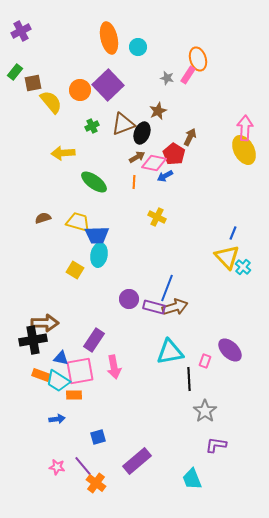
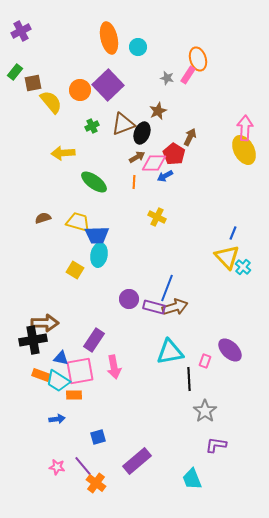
pink diamond at (154, 163): rotated 10 degrees counterclockwise
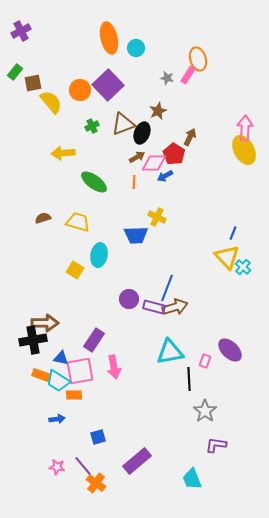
cyan circle at (138, 47): moved 2 px left, 1 px down
blue trapezoid at (97, 235): moved 39 px right
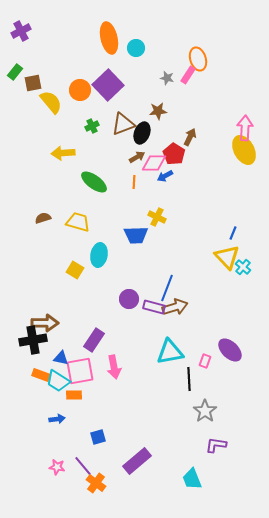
brown star at (158, 111): rotated 18 degrees clockwise
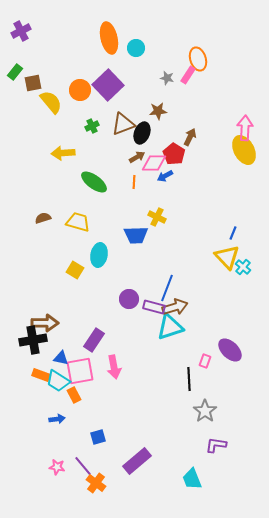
cyan triangle at (170, 352): moved 25 px up; rotated 8 degrees counterclockwise
orange rectangle at (74, 395): rotated 63 degrees clockwise
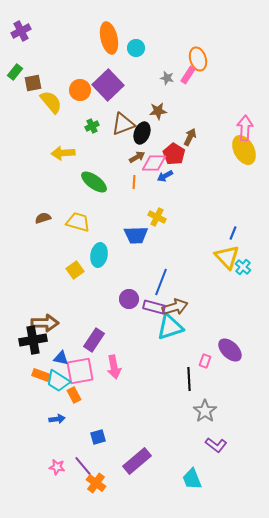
yellow square at (75, 270): rotated 24 degrees clockwise
blue line at (167, 288): moved 6 px left, 6 px up
purple L-shape at (216, 445): rotated 150 degrees counterclockwise
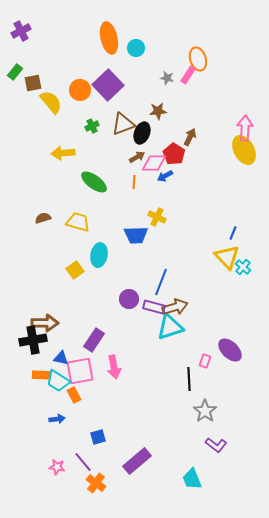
orange rectangle at (41, 375): rotated 18 degrees counterclockwise
purple line at (83, 466): moved 4 px up
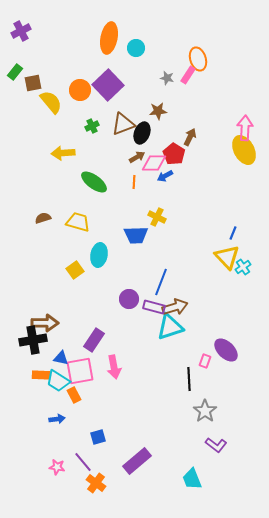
orange ellipse at (109, 38): rotated 24 degrees clockwise
cyan cross at (243, 267): rotated 14 degrees clockwise
purple ellipse at (230, 350): moved 4 px left
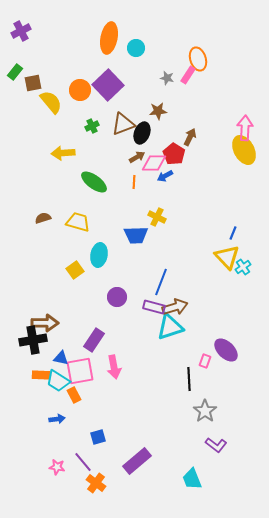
purple circle at (129, 299): moved 12 px left, 2 px up
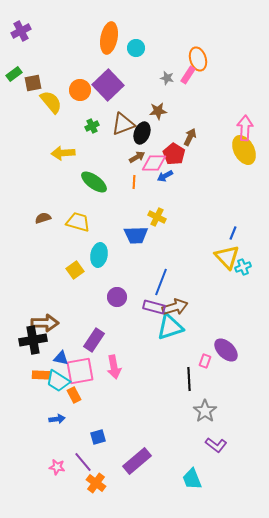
green rectangle at (15, 72): moved 1 px left, 2 px down; rotated 14 degrees clockwise
cyan cross at (243, 267): rotated 14 degrees clockwise
